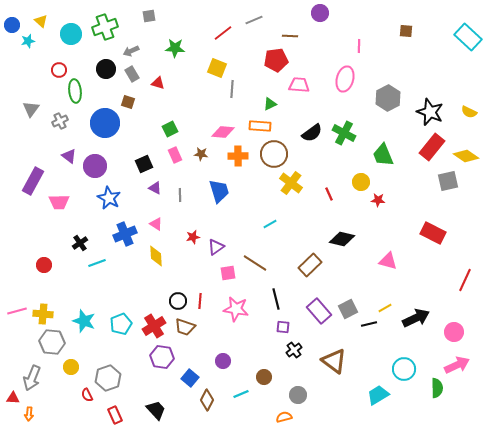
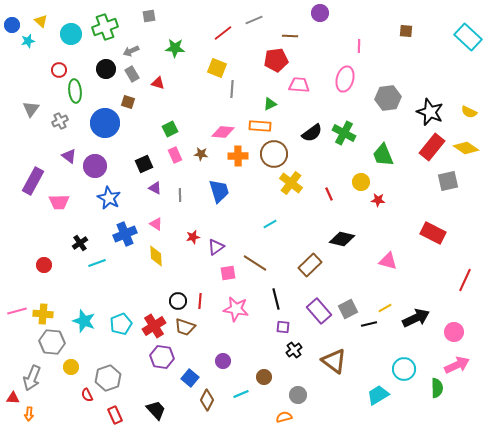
gray hexagon at (388, 98): rotated 20 degrees clockwise
yellow diamond at (466, 156): moved 8 px up
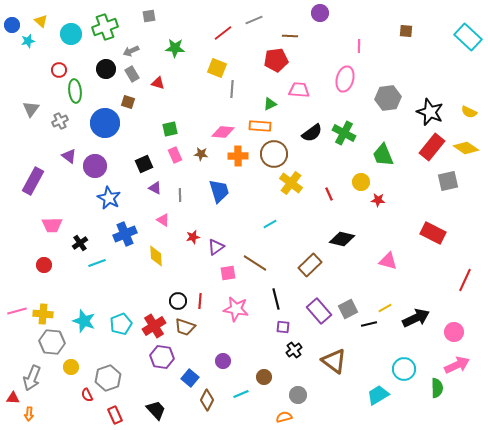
pink trapezoid at (299, 85): moved 5 px down
green square at (170, 129): rotated 14 degrees clockwise
pink trapezoid at (59, 202): moved 7 px left, 23 px down
pink triangle at (156, 224): moved 7 px right, 4 px up
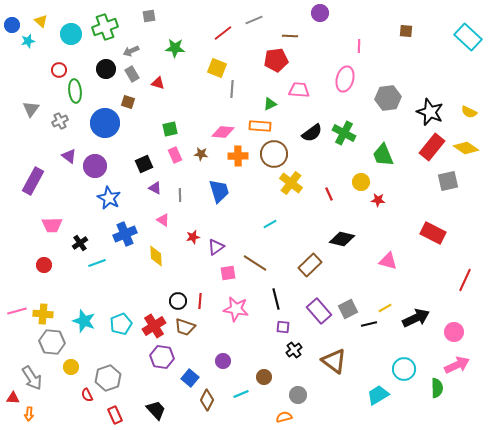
gray arrow at (32, 378): rotated 55 degrees counterclockwise
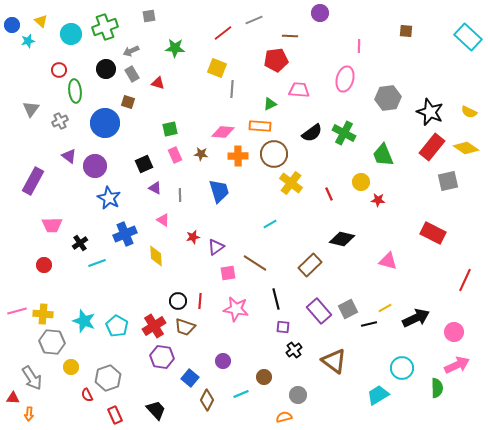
cyan pentagon at (121, 324): moved 4 px left, 2 px down; rotated 20 degrees counterclockwise
cyan circle at (404, 369): moved 2 px left, 1 px up
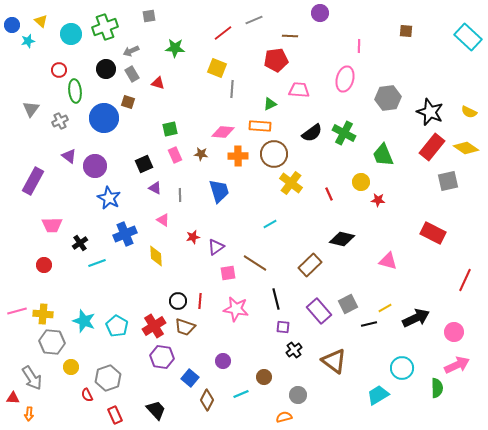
blue circle at (105, 123): moved 1 px left, 5 px up
gray square at (348, 309): moved 5 px up
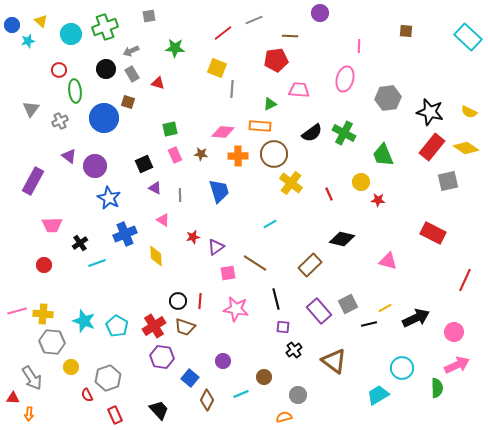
black star at (430, 112): rotated 8 degrees counterclockwise
black trapezoid at (156, 410): moved 3 px right
